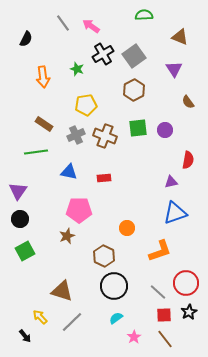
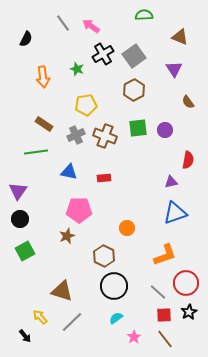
orange L-shape at (160, 251): moved 5 px right, 4 px down
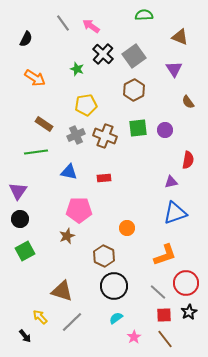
black cross at (103, 54): rotated 15 degrees counterclockwise
orange arrow at (43, 77): moved 8 px left, 1 px down; rotated 50 degrees counterclockwise
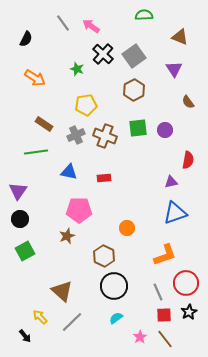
brown triangle at (62, 291): rotated 25 degrees clockwise
gray line at (158, 292): rotated 24 degrees clockwise
pink star at (134, 337): moved 6 px right
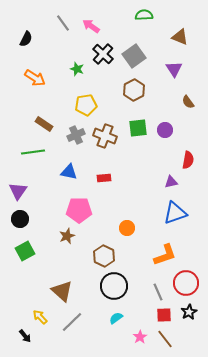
green line at (36, 152): moved 3 px left
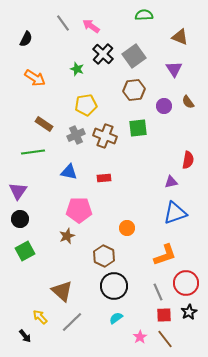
brown hexagon at (134, 90): rotated 20 degrees clockwise
purple circle at (165, 130): moved 1 px left, 24 px up
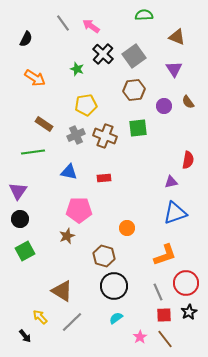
brown triangle at (180, 37): moved 3 px left
brown hexagon at (104, 256): rotated 10 degrees counterclockwise
brown triangle at (62, 291): rotated 10 degrees counterclockwise
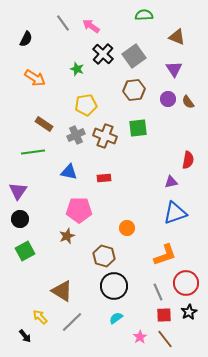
purple circle at (164, 106): moved 4 px right, 7 px up
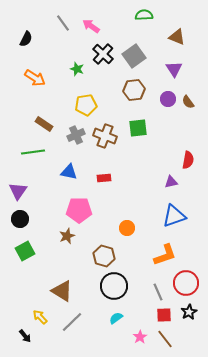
blue triangle at (175, 213): moved 1 px left, 3 px down
